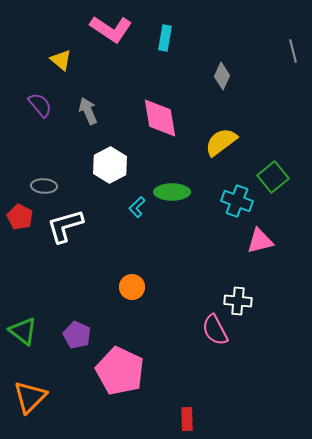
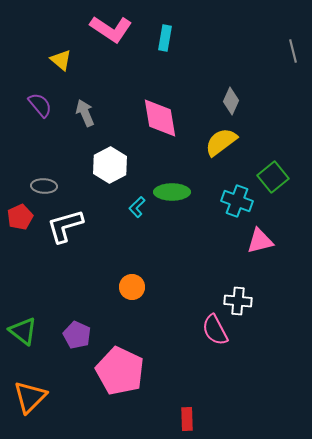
gray diamond: moved 9 px right, 25 px down
gray arrow: moved 3 px left, 2 px down
red pentagon: rotated 20 degrees clockwise
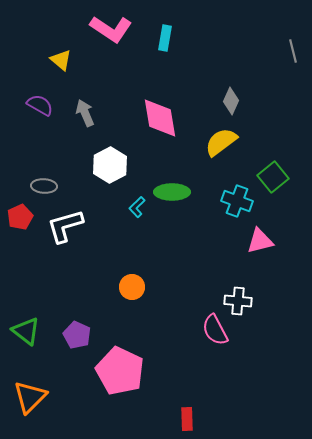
purple semicircle: rotated 20 degrees counterclockwise
green triangle: moved 3 px right
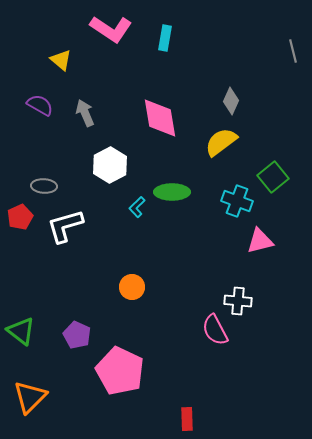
green triangle: moved 5 px left
